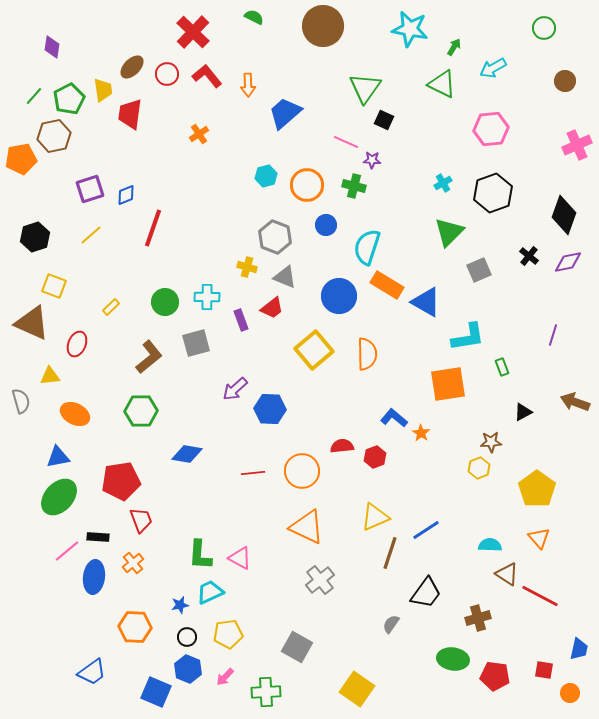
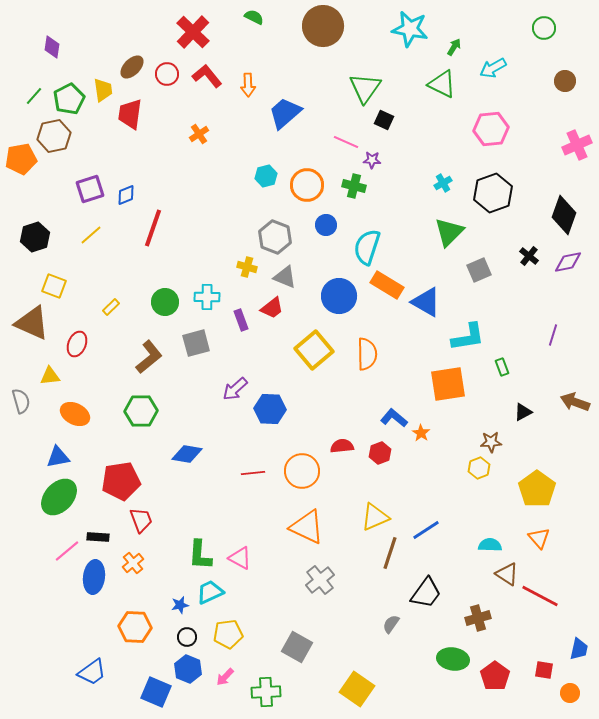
red hexagon at (375, 457): moved 5 px right, 4 px up
red pentagon at (495, 676): rotated 28 degrees clockwise
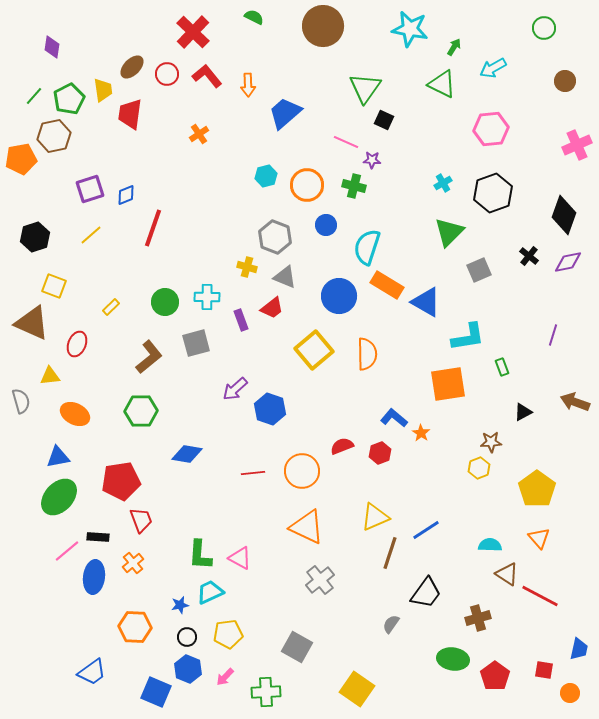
blue hexagon at (270, 409): rotated 16 degrees clockwise
red semicircle at (342, 446): rotated 15 degrees counterclockwise
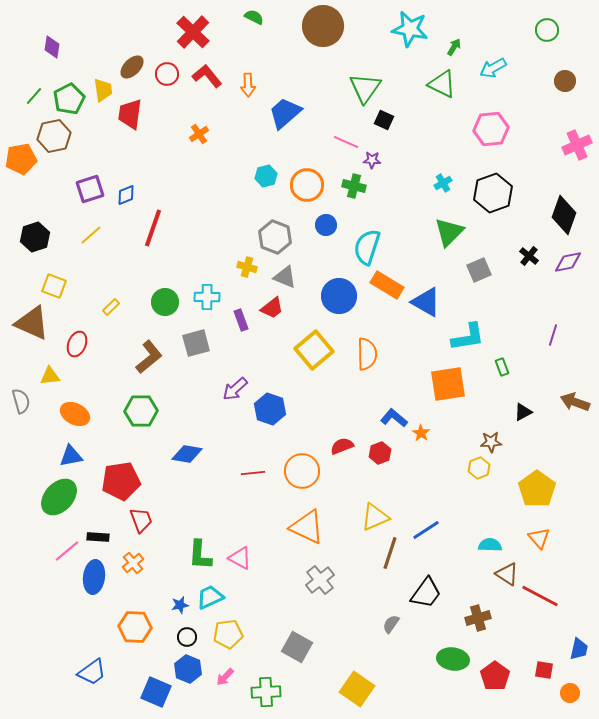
green circle at (544, 28): moved 3 px right, 2 px down
blue triangle at (58, 457): moved 13 px right, 1 px up
cyan trapezoid at (210, 592): moved 5 px down
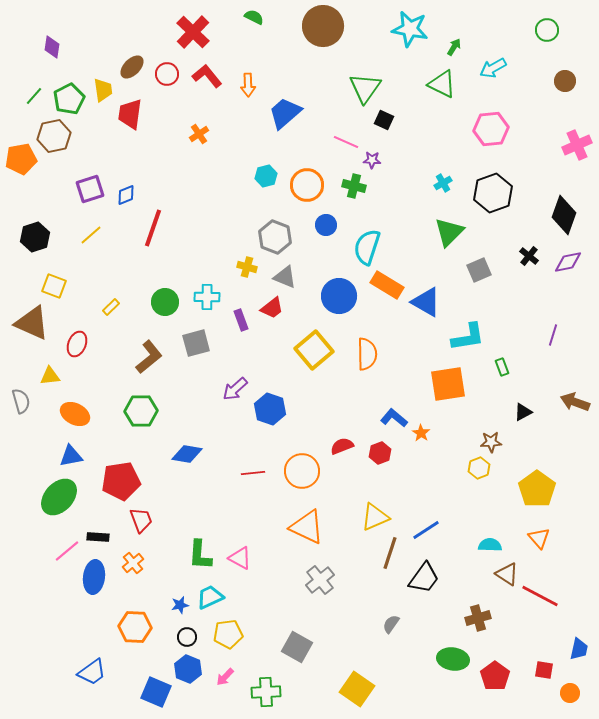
black trapezoid at (426, 593): moved 2 px left, 15 px up
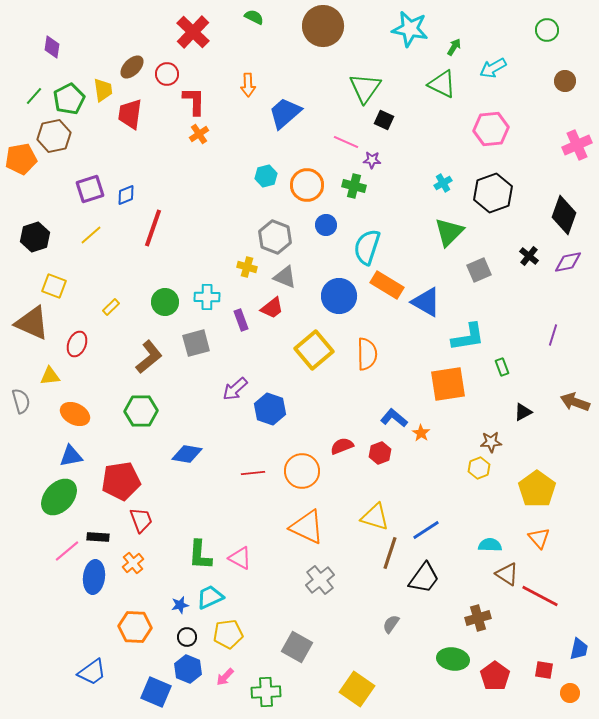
red L-shape at (207, 76): moved 13 px left, 25 px down; rotated 40 degrees clockwise
yellow triangle at (375, 517): rotated 40 degrees clockwise
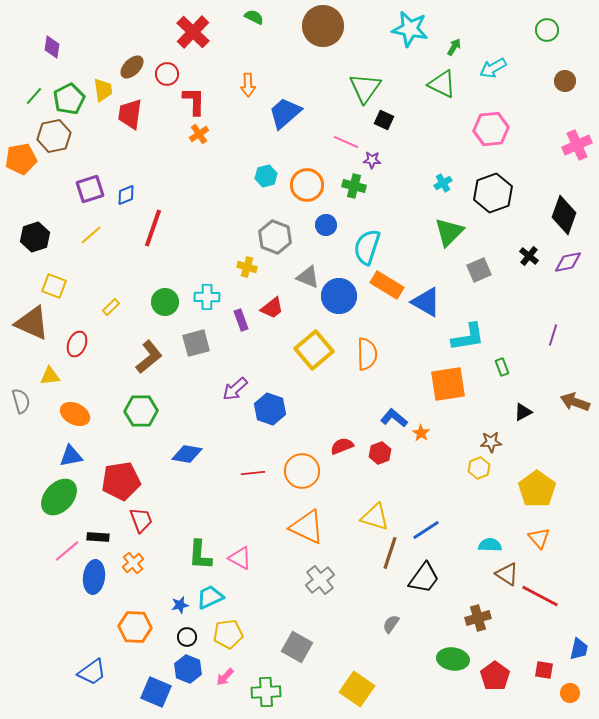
gray triangle at (285, 277): moved 23 px right
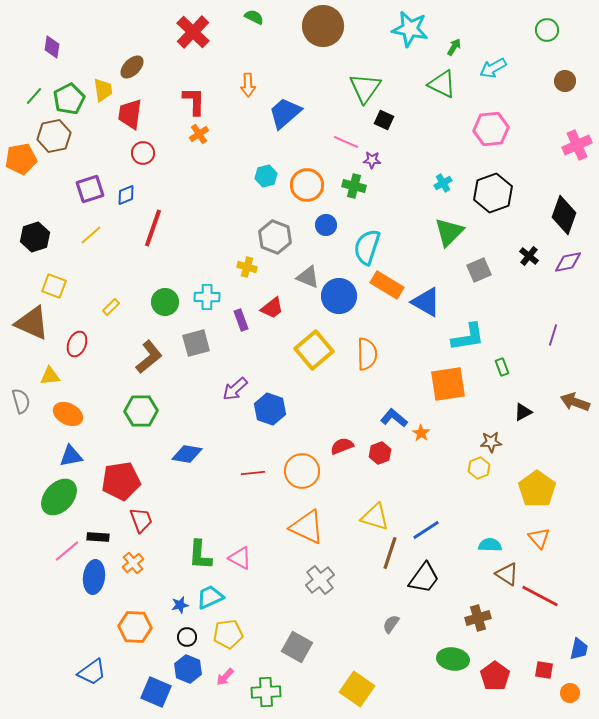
red circle at (167, 74): moved 24 px left, 79 px down
orange ellipse at (75, 414): moved 7 px left
